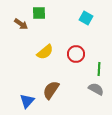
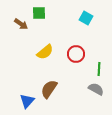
brown semicircle: moved 2 px left, 1 px up
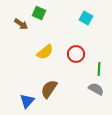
green square: rotated 24 degrees clockwise
